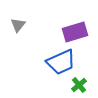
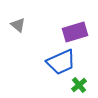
gray triangle: rotated 28 degrees counterclockwise
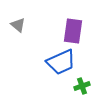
purple rectangle: moved 2 px left, 1 px up; rotated 65 degrees counterclockwise
green cross: moved 3 px right, 1 px down; rotated 21 degrees clockwise
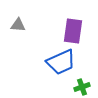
gray triangle: rotated 35 degrees counterclockwise
green cross: moved 1 px down
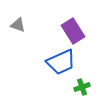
gray triangle: rotated 14 degrees clockwise
purple rectangle: rotated 40 degrees counterclockwise
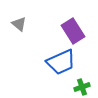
gray triangle: moved 1 px right, 1 px up; rotated 21 degrees clockwise
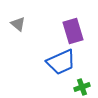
gray triangle: moved 1 px left
purple rectangle: rotated 15 degrees clockwise
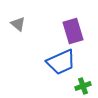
green cross: moved 1 px right, 1 px up
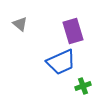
gray triangle: moved 2 px right
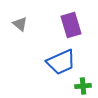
purple rectangle: moved 2 px left, 6 px up
green cross: rotated 14 degrees clockwise
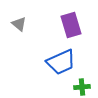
gray triangle: moved 1 px left
green cross: moved 1 px left, 1 px down
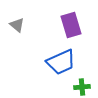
gray triangle: moved 2 px left, 1 px down
